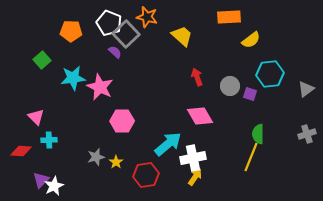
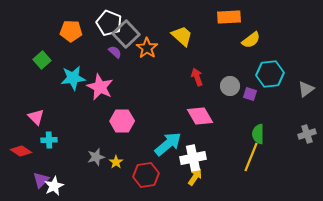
orange star: moved 31 px down; rotated 20 degrees clockwise
red diamond: rotated 30 degrees clockwise
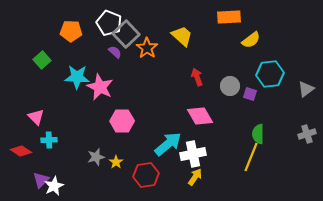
cyan star: moved 4 px right, 1 px up; rotated 10 degrees clockwise
white cross: moved 4 px up
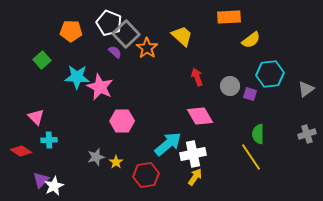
yellow line: rotated 56 degrees counterclockwise
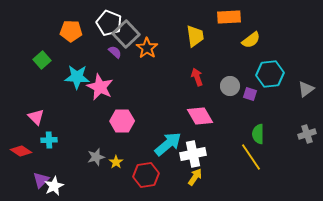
yellow trapezoid: moved 13 px right; rotated 40 degrees clockwise
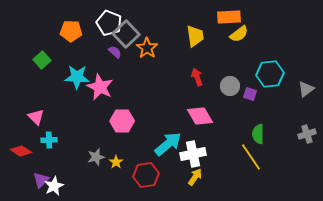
yellow semicircle: moved 12 px left, 6 px up
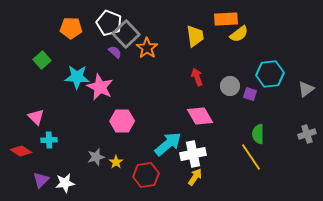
orange rectangle: moved 3 px left, 2 px down
orange pentagon: moved 3 px up
white star: moved 11 px right, 3 px up; rotated 18 degrees clockwise
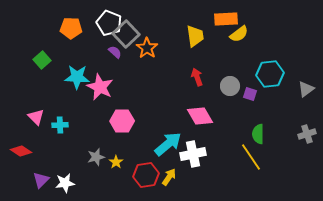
cyan cross: moved 11 px right, 15 px up
yellow arrow: moved 26 px left
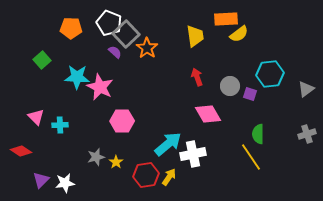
pink diamond: moved 8 px right, 2 px up
